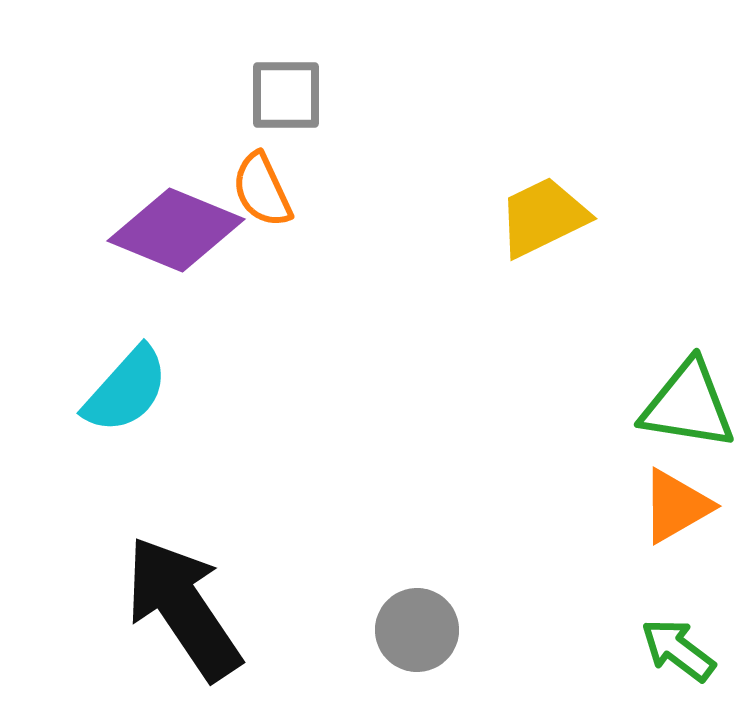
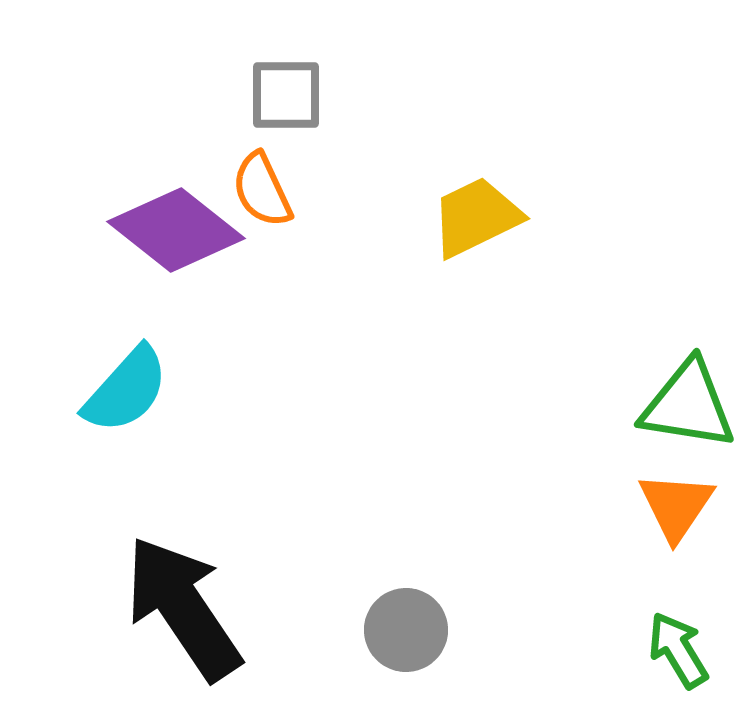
yellow trapezoid: moved 67 px left
purple diamond: rotated 16 degrees clockwise
orange triangle: rotated 26 degrees counterclockwise
gray circle: moved 11 px left
green arrow: rotated 22 degrees clockwise
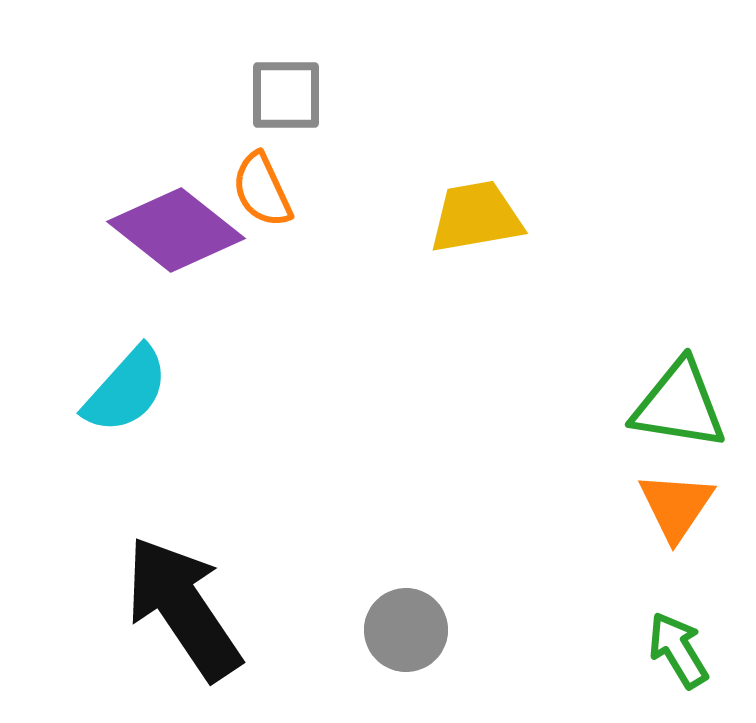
yellow trapezoid: rotated 16 degrees clockwise
green triangle: moved 9 px left
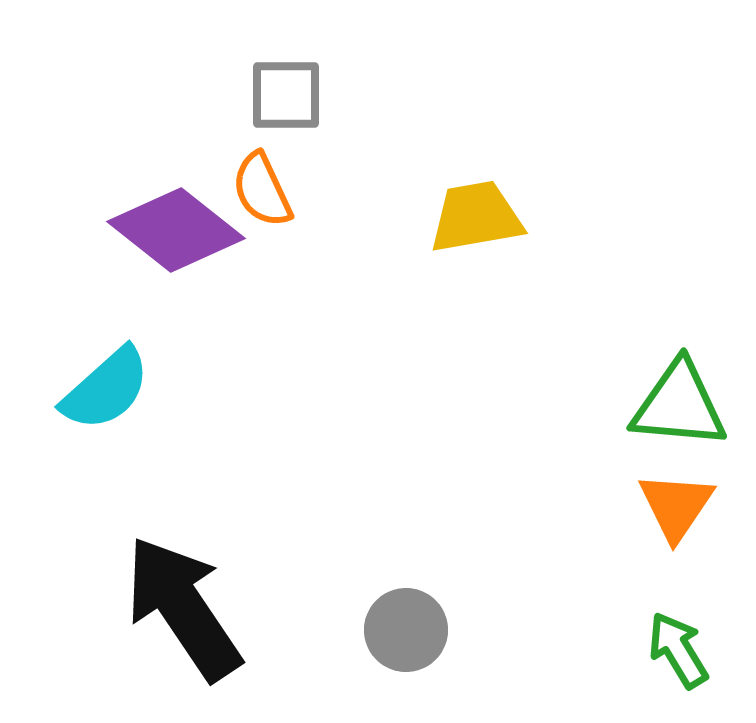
cyan semicircle: moved 20 px left, 1 px up; rotated 6 degrees clockwise
green triangle: rotated 4 degrees counterclockwise
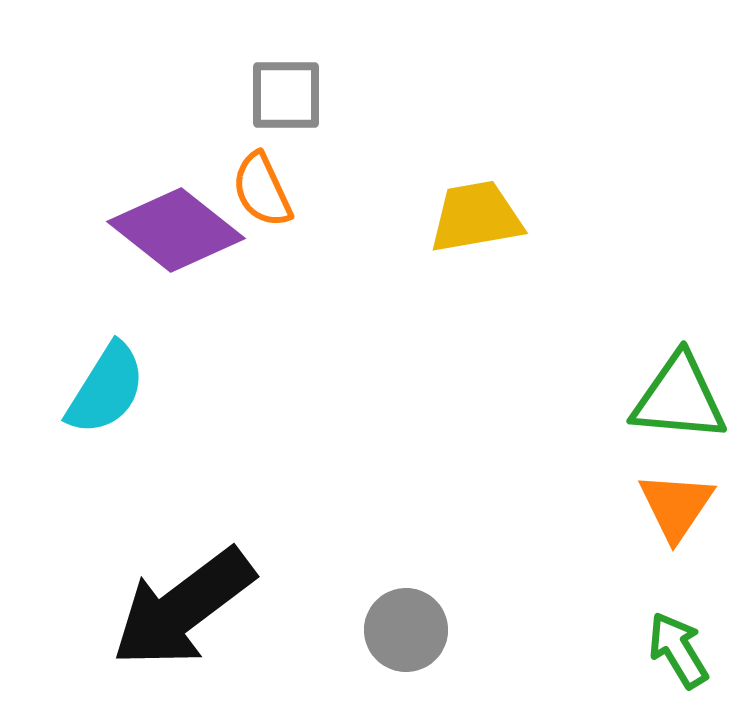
cyan semicircle: rotated 16 degrees counterclockwise
green triangle: moved 7 px up
black arrow: rotated 93 degrees counterclockwise
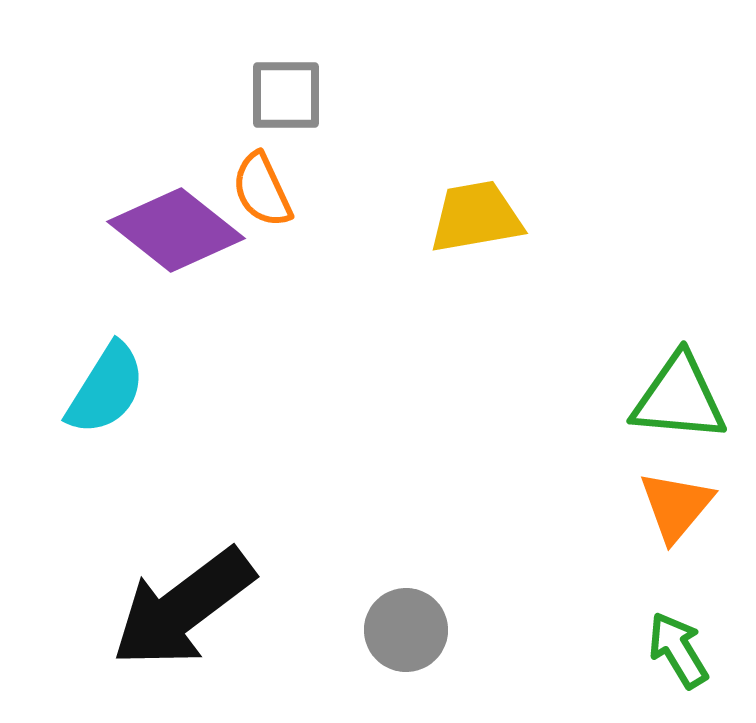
orange triangle: rotated 6 degrees clockwise
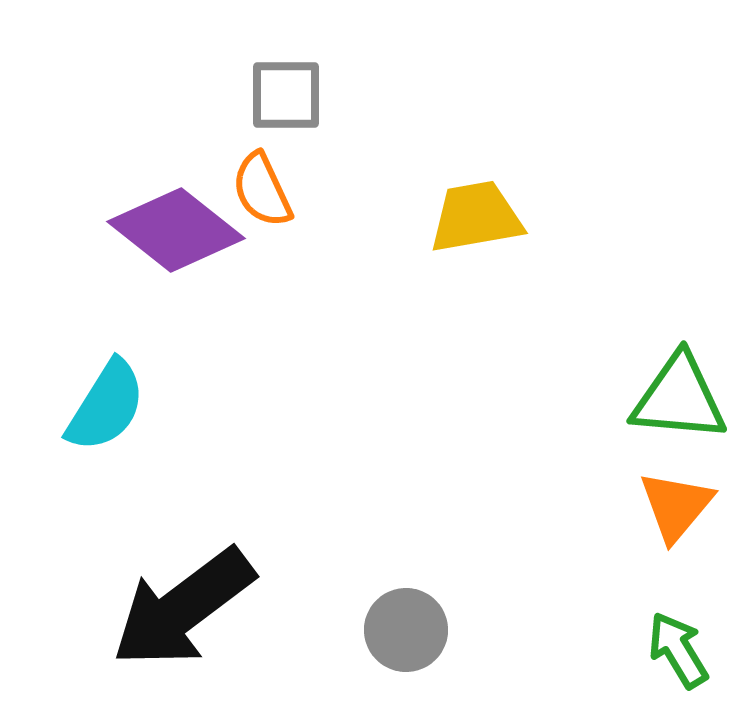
cyan semicircle: moved 17 px down
